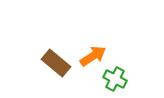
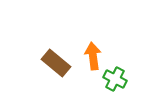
orange arrow: rotated 64 degrees counterclockwise
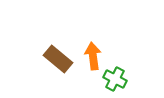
brown rectangle: moved 2 px right, 4 px up
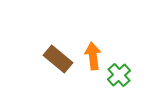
green cross: moved 4 px right, 4 px up; rotated 20 degrees clockwise
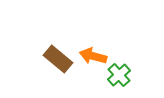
orange arrow: rotated 68 degrees counterclockwise
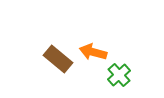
orange arrow: moved 4 px up
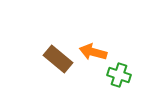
green cross: rotated 30 degrees counterclockwise
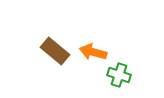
brown rectangle: moved 3 px left, 8 px up
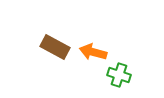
brown rectangle: moved 4 px up; rotated 12 degrees counterclockwise
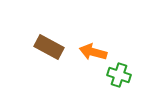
brown rectangle: moved 6 px left
